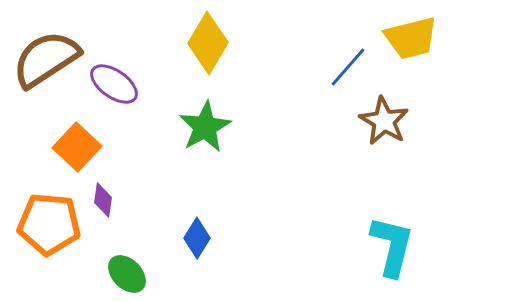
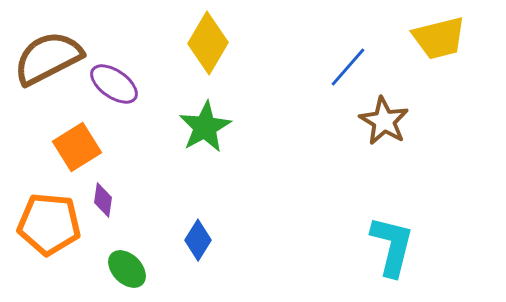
yellow trapezoid: moved 28 px right
brown semicircle: moved 2 px right, 1 px up; rotated 6 degrees clockwise
orange square: rotated 15 degrees clockwise
blue diamond: moved 1 px right, 2 px down
green ellipse: moved 5 px up
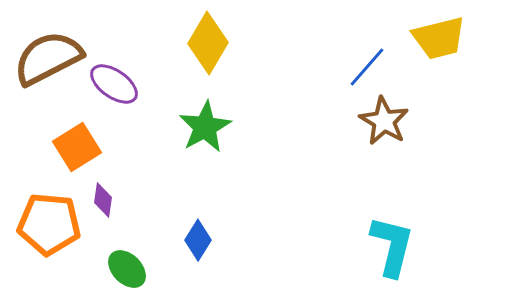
blue line: moved 19 px right
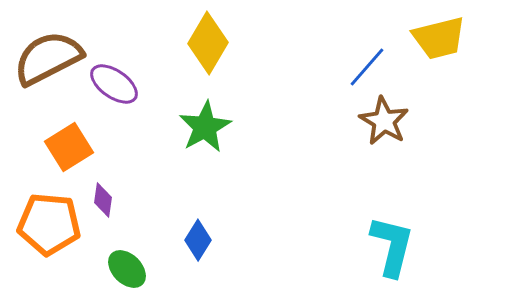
orange square: moved 8 px left
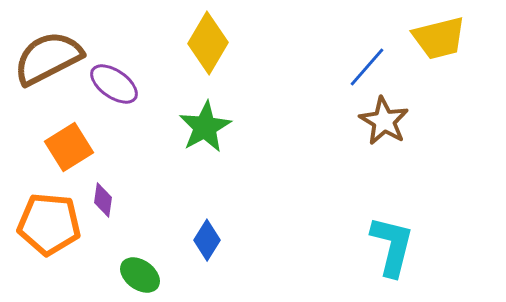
blue diamond: moved 9 px right
green ellipse: moved 13 px right, 6 px down; rotated 9 degrees counterclockwise
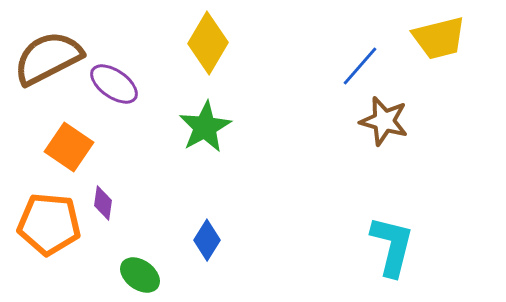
blue line: moved 7 px left, 1 px up
brown star: rotated 15 degrees counterclockwise
orange square: rotated 24 degrees counterclockwise
purple diamond: moved 3 px down
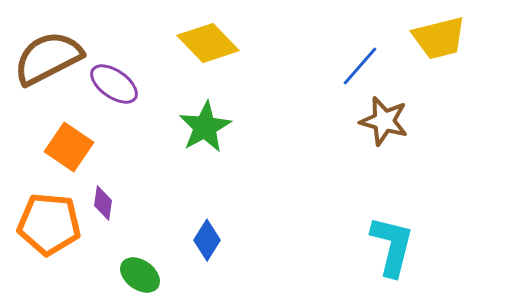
yellow diamond: rotated 74 degrees counterclockwise
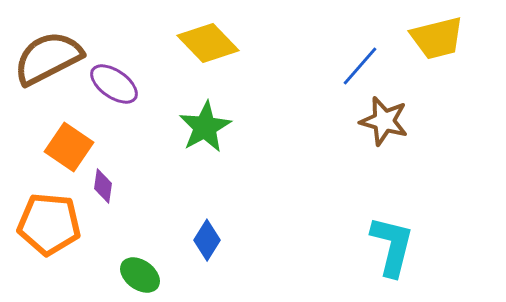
yellow trapezoid: moved 2 px left
purple diamond: moved 17 px up
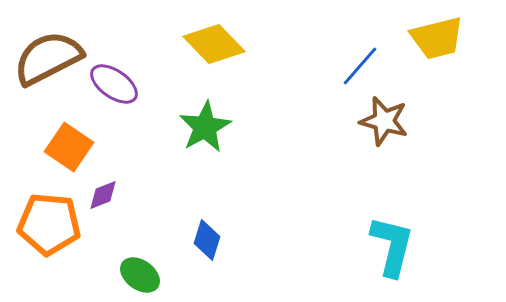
yellow diamond: moved 6 px right, 1 px down
purple diamond: moved 9 px down; rotated 60 degrees clockwise
blue diamond: rotated 15 degrees counterclockwise
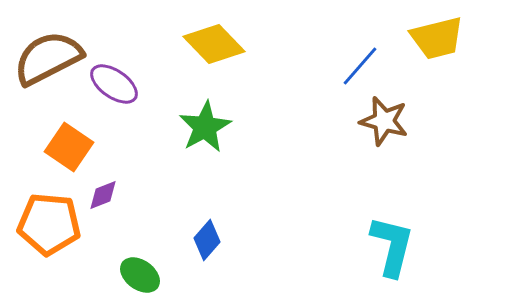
blue diamond: rotated 24 degrees clockwise
